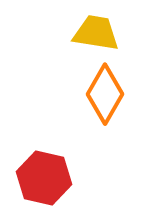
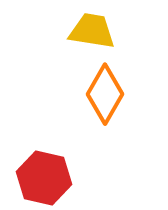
yellow trapezoid: moved 4 px left, 2 px up
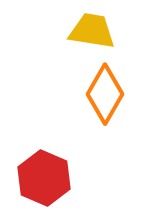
red hexagon: rotated 10 degrees clockwise
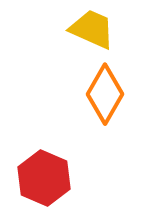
yellow trapezoid: moved 2 px up; rotated 15 degrees clockwise
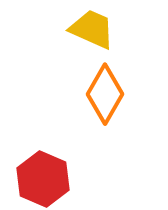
red hexagon: moved 1 px left, 1 px down
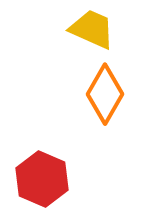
red hexagon: moved 1 px left
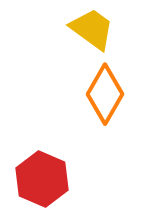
yellow trapezoid: rotated 12 degrees clockwise
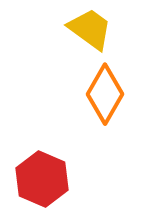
yellow trapezoid: moved 2 px left
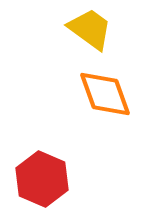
orange diamond: rotated 50 degrees counterclockwise
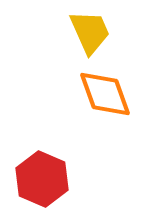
yellow trapezoid: moved 3 px down; rotated 30 degrees clockwise
